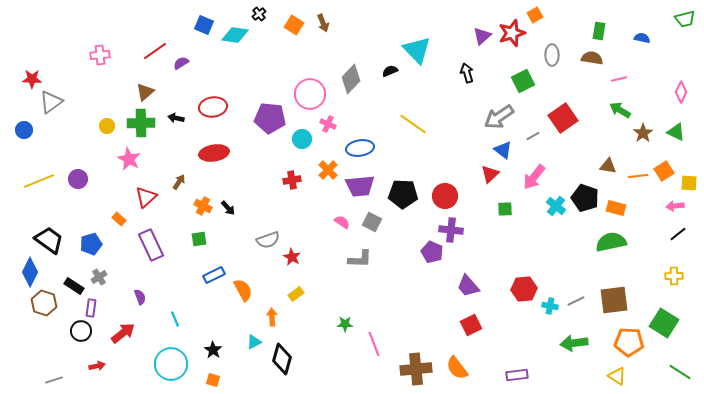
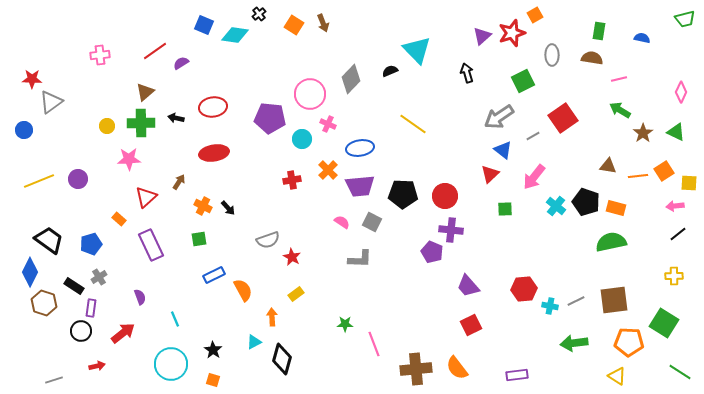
pink star at (129, 159): rotated 30 degrees counterclockwise
black pentagon at (585, 198): moved 1 px right, 4 px down
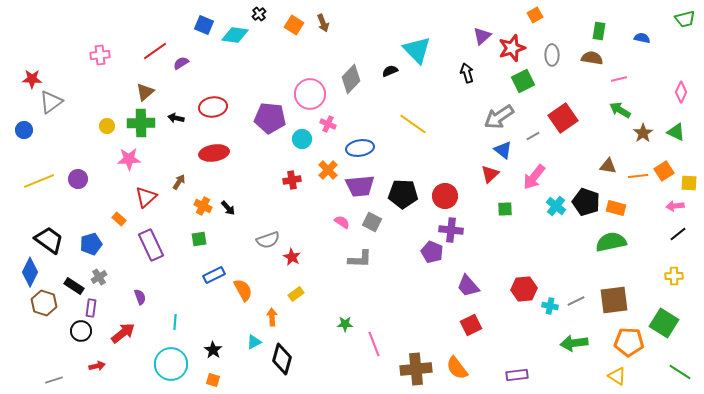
red star at (512, 33): moved 15 px down
cyan line at (175, 319): moved 3 px down; rotated 28 degrees clockwise
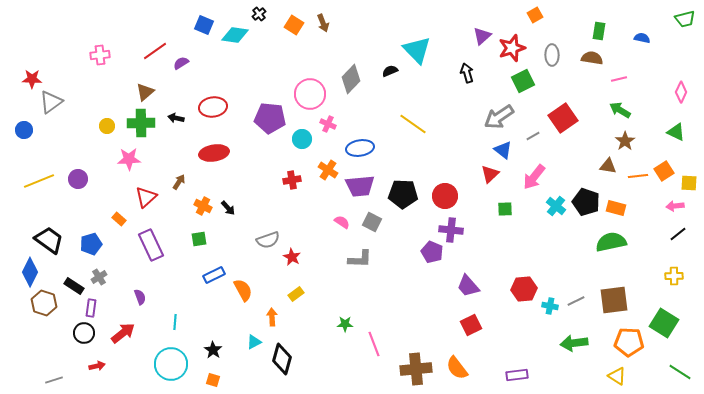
brown star at (643, 133): moved 18 px left, 8 px down
orange cross at (328, 170): rotated 12 degrees counterclockwise
black circle at (81, 331): moved 3 px right, 2 px down
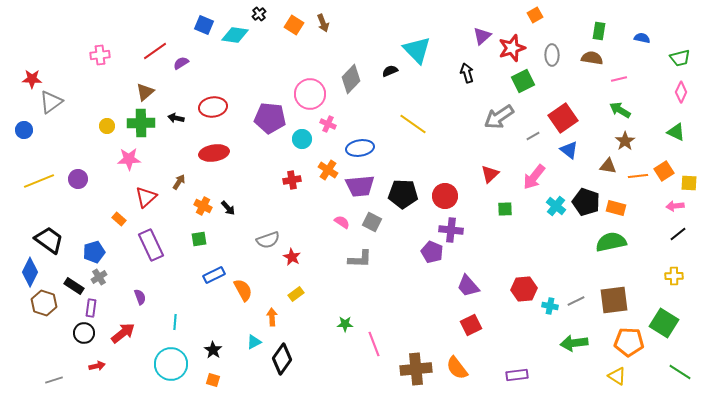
green trapezoid at (685, 19): moved 5 px left, 39 px down
blue triangle at (503, 150): moved 66 px right
blue pentagon at (91, 244): moved 3 px right, 8 px down
black diamond at (282, 359): rotated 20 degrees clockwise
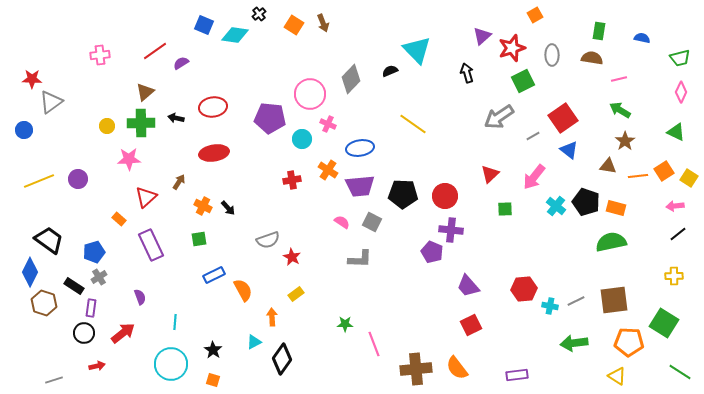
yellow square at (689, 183): moved 5 px up; rotated 30 degrees clockwise
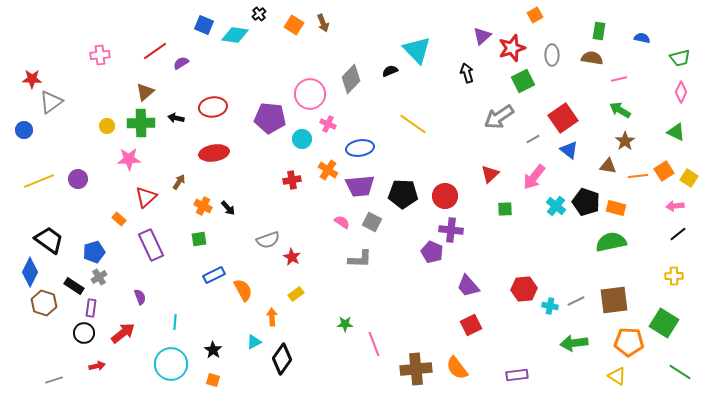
gray line at (533, 136): moved 3 px down
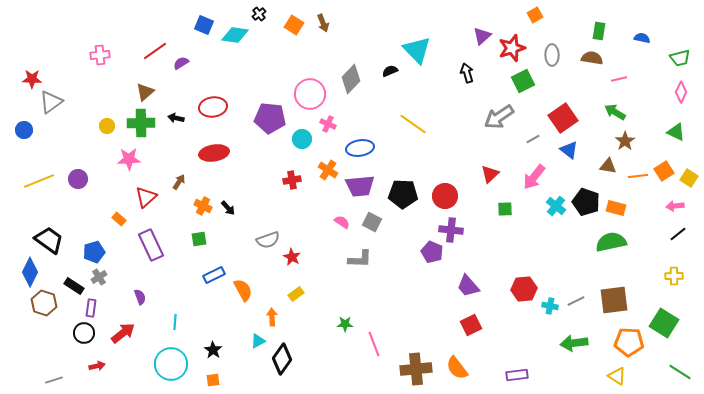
green arrow at (620, 110): moved 5 px left, 2 px down
cyan triangle at (254, 342): moved 4 px right, 1 px up
orange square at (213, 380): rotated 24 degrees counterclockwise
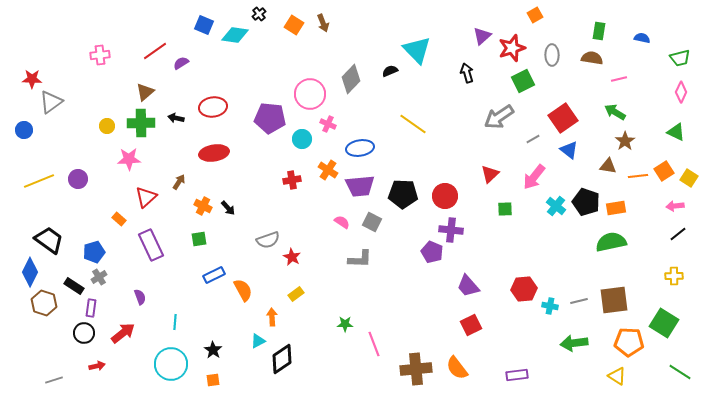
orange rectangle at (616, 208): rotated 24 degrees counterclockwise
gray line at (576, 301): moved 3 px right; rotated 12 degrees clockwise
black diamond at (282, 359): rotated 20 degrees clockwise
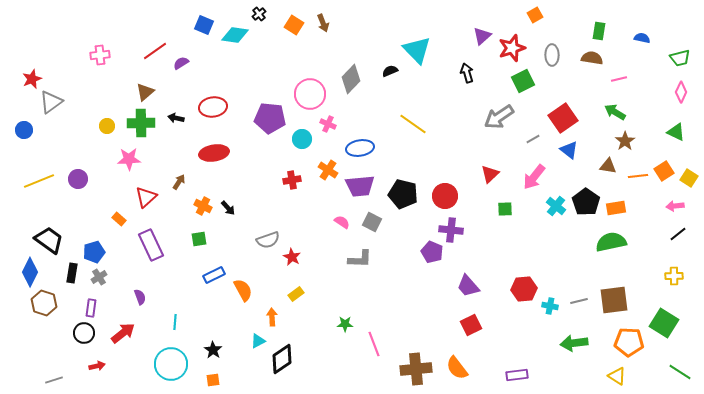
red star at (32, 79): rotated 24 degrees counterclockwise
black pentagon at (403, 194): rotated 12 degrees clockwise
black pentagon at (586, 202): rotated 16 degrees clockwise
black rectangle at (74, 286): moved 2 px left, 13 px up; rotated 66 degrees clockwise
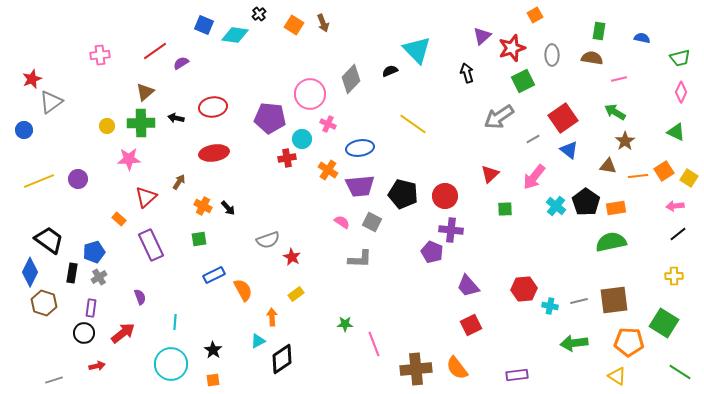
red cross at (292, 180): moved 5 px left, 22 px up
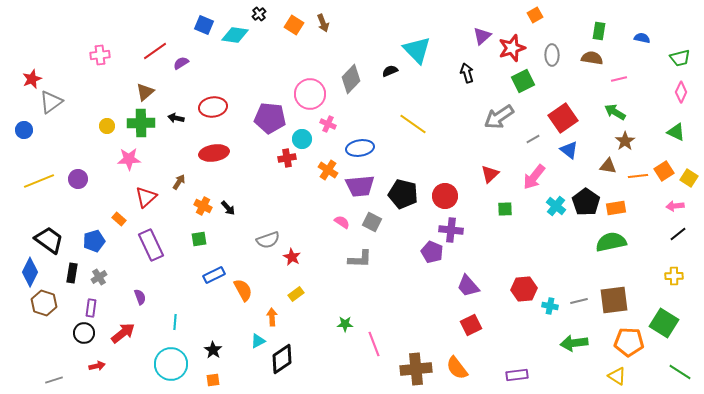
blue pentagon at (94, 252): moved 11 px up
